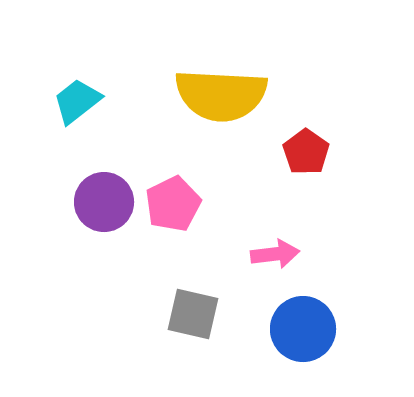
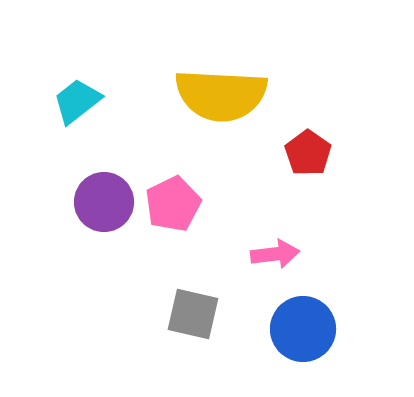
red pentagon: moved 2 px right, 1 px down
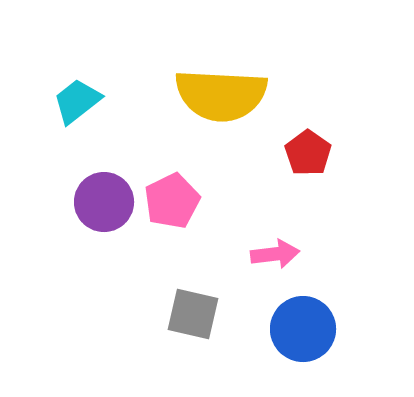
pink pentagon: moved 1 px left, 3 px up
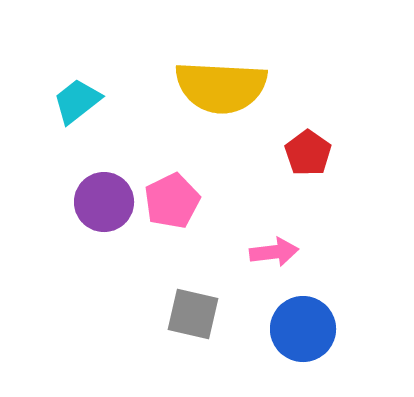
yellow semicircle: moved 8 px up
pink arrow: moved 1 px left, 2 px up
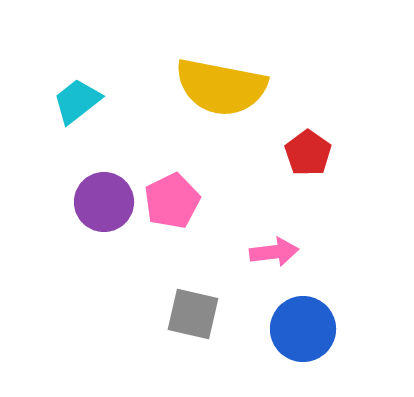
yellow semicircle: rotated 8 degrees clockwise
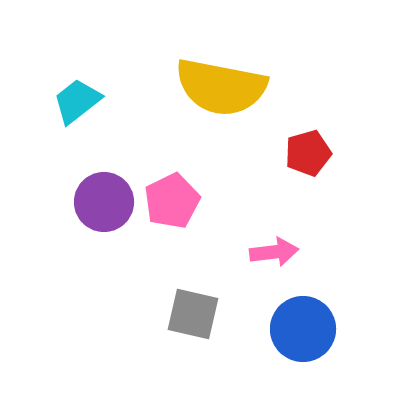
red pentagon: rotated 21 degrees clockwise
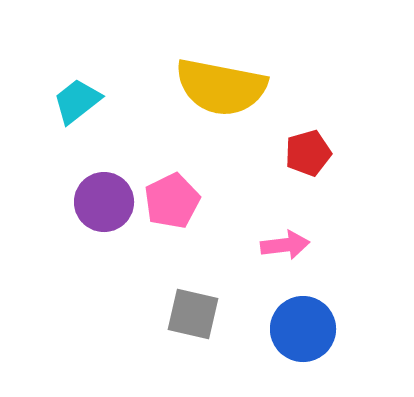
pink arrow: moved 11 px right, 7 px up
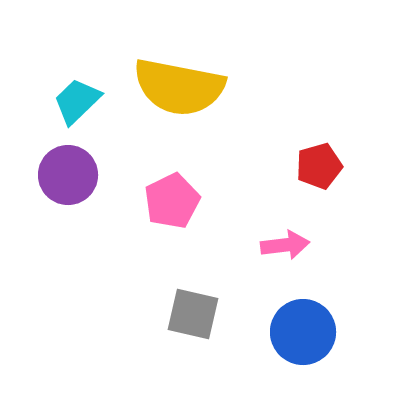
yellow semicircle: moved 42 px left
cyan trapezoid: rotated 6 degrees counterclockwise
red pentagon: moved 11 px right, 13 px down
purple circle: moved 36 px left, 27 px up
blue circle: moved 3 px down
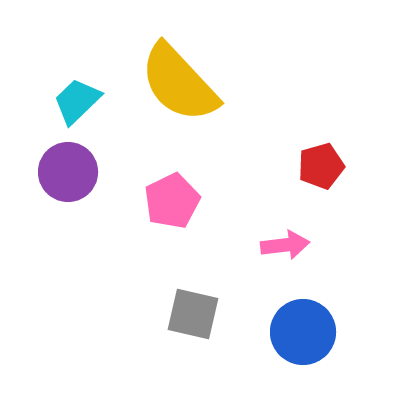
yellow semicircle: moved 4 px up; rotated 36 degrees clockwise
red pentagon: moved 2 px right
purple circle: moved 3 px up
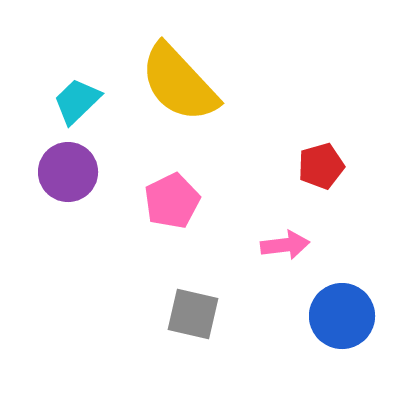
blue circle: moved 39 px right, 16 px up
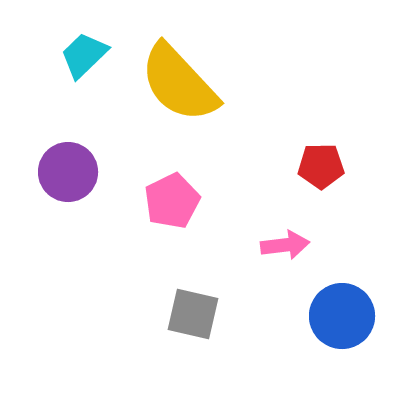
cyan trapezoid: moved 7 px right, 46 px up
red pentagon: rotated 15 degrees clockwise
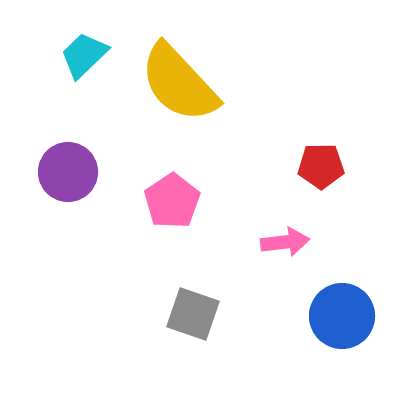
pink pentagon: rotated 8 degrees counterclockwise
pink arrow: moved 3 px up
gray square: rotated 6 degrees clockwise
